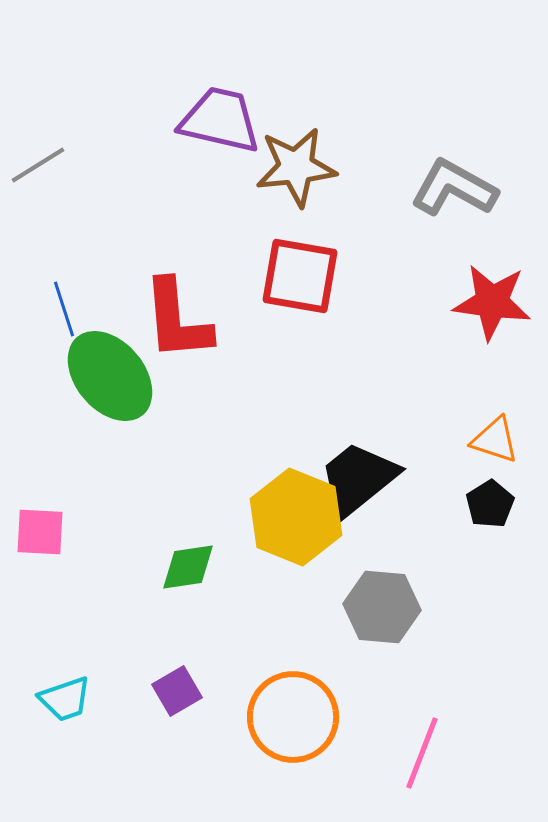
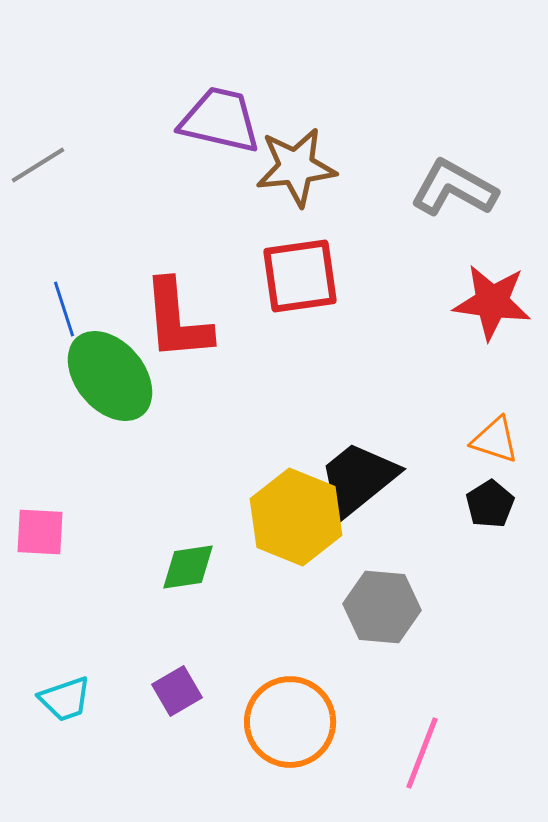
red square: rotated 18 degrees counterclockwise
orange circle: moved 3 px left, 5 px down
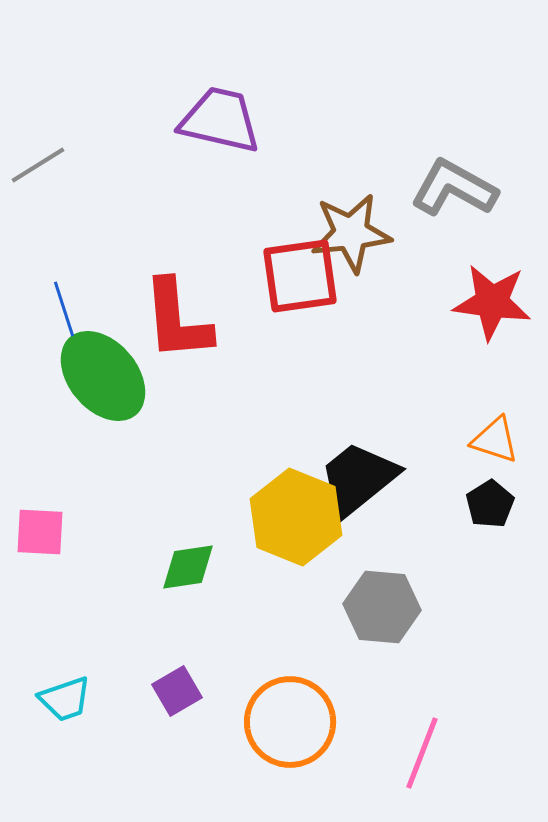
brown star: moved 55 px right, 66 px down
green ellipse: moved 7 px left
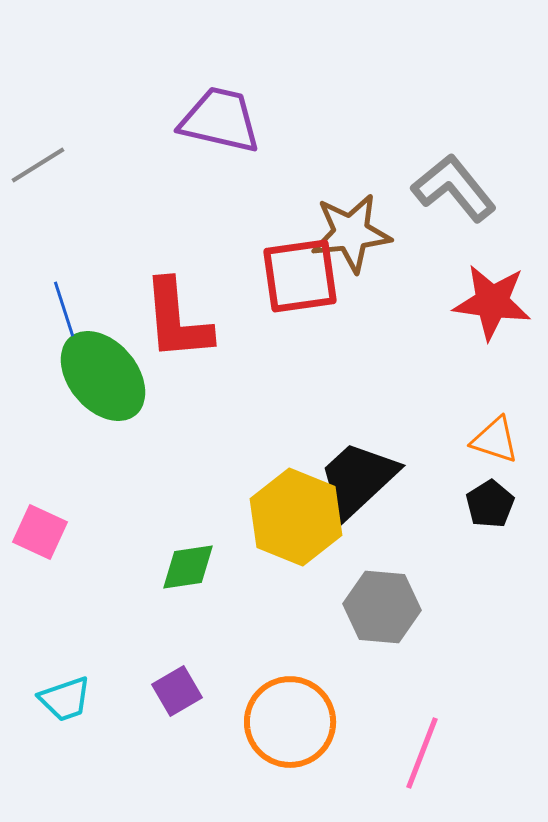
gray L-shape: rotated 22 degrees clockwise
black trapezoid: rotated 4 degrees counterclockwise
pink square: rotated 22 degrees clockwise
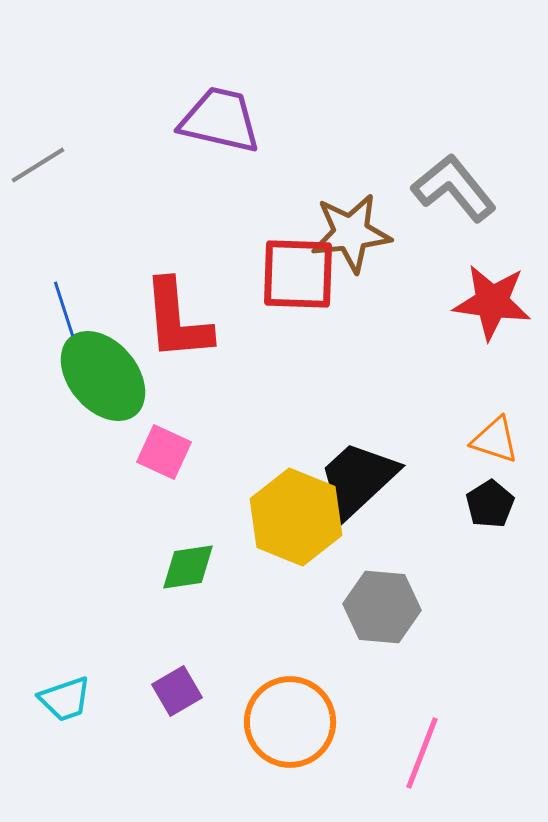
red square: moved 2 px left, 2 px up; rotated 10 degrees clockwise
pink square: moved 124 px right, 80 px up
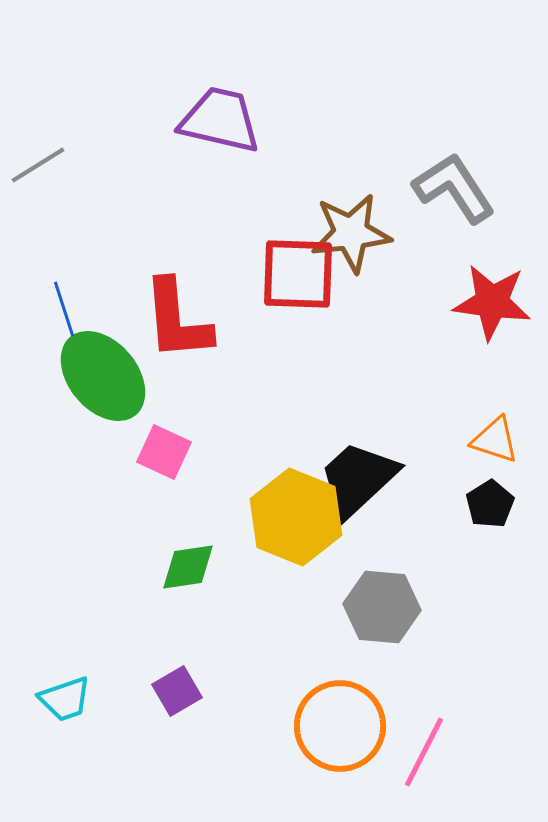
gray L-shape: rotated 6 degrees clockwise
orange circle: moved 50 px right, 4 px down
pink line: moved 2 px right, 1 px up; rotated 6 degrees clockwise
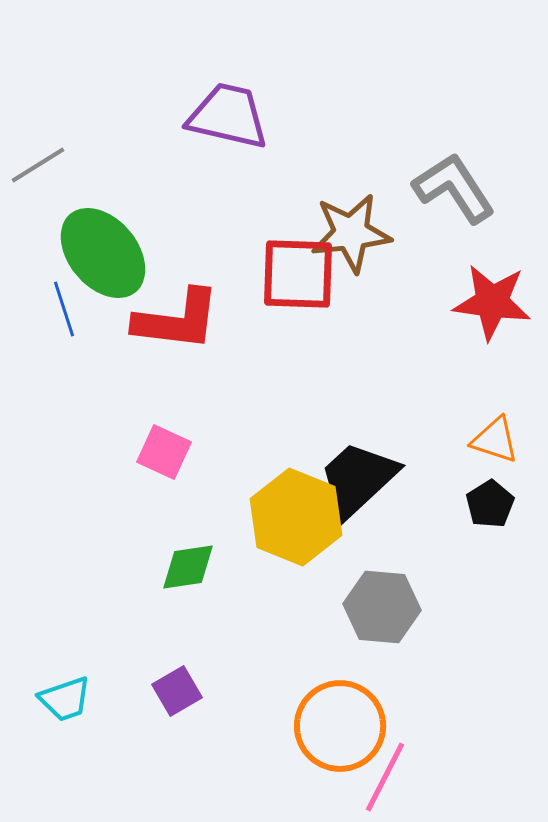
purple trapezoid: moved 8 px right, 4 px up
red L-shape: rotated 78 degrees counterclockwise
green ellipse: moved 123 px up
pink line: moved 39 px left, 25 px down
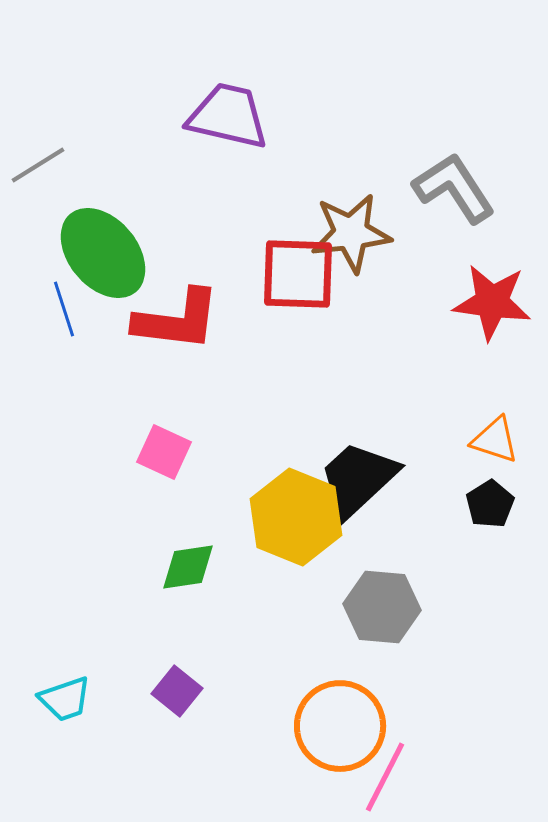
purple square: rotated 21 degrees counterclockwise
